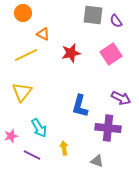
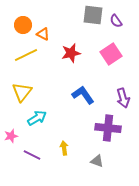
orange circle: moved 12 px down
purple arrow: moved 2 px right; rotated 48 degrees clockwise
blue L-shape: moved 3 px right, 11 px up; rotated 130 degrees clockwise
cyan arrow: moved 2 px left, 10 px up; rotated 90 degrees counterclockwise
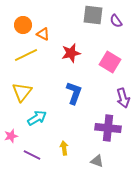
pink square: moved 1 px left, 8 px down; rotated 25 degrees counterclockwise
blue L-shape: moved 9 px left, 2 px up; rotated 55 degrees clockwise
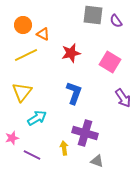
purple arrow: rotated 18 degrees counterclockwise
purple cross: moved 23 px left, 5 px down; rotated 10 degrees clockwise
pink star: moved 1 px right, 2 px down
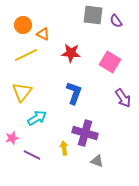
red star: rotated 18 degrees clockwise
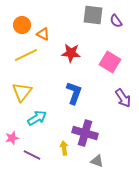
orange circle: moved 1 px left
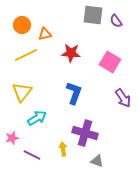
orange triangle: moved 2 px right; rotated 40 degrees counterclockwise
yellow arrow: moved 1 px left, 1 px down
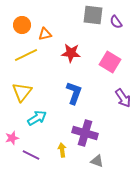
purple semicircle: moved 1 px down
yellow arrow: moved 1 px left, 1 px down
purple line: moved 1 px left
